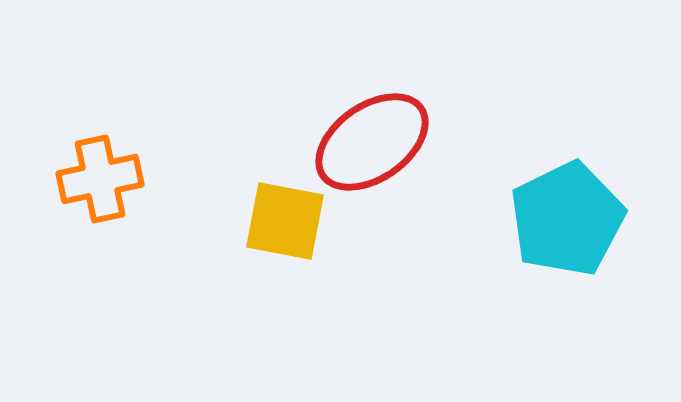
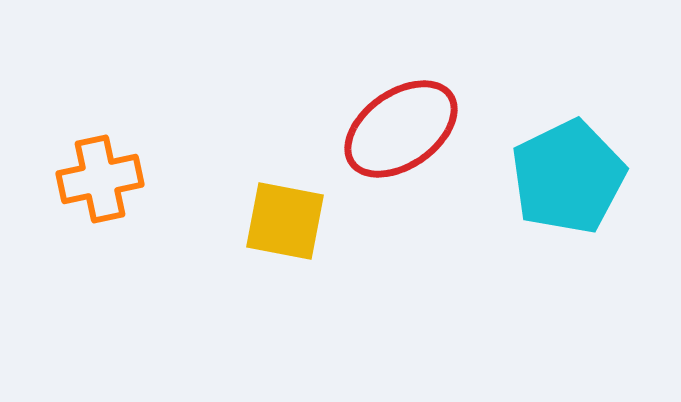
red ellipse: moved 29 px right, 13 px up
cyan pentagon: moved 1 px right, 42 px up
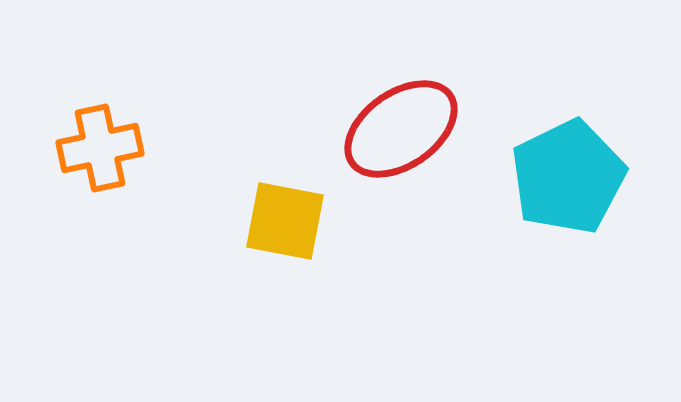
orange cross: moved 31 px up
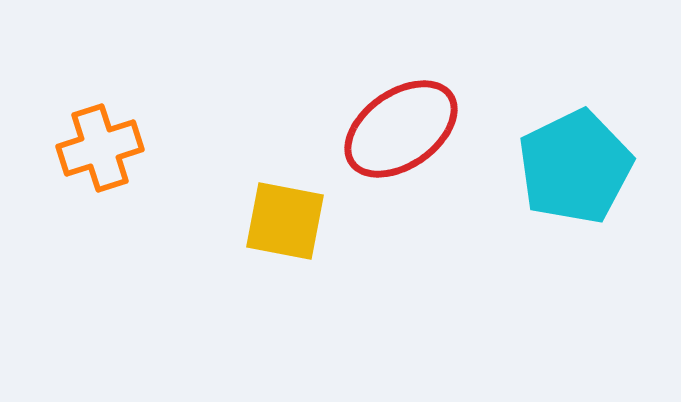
orange cross: rotated 6 degrees counterclockwise
cyan pentagon: moved 7 px right, 10 px up
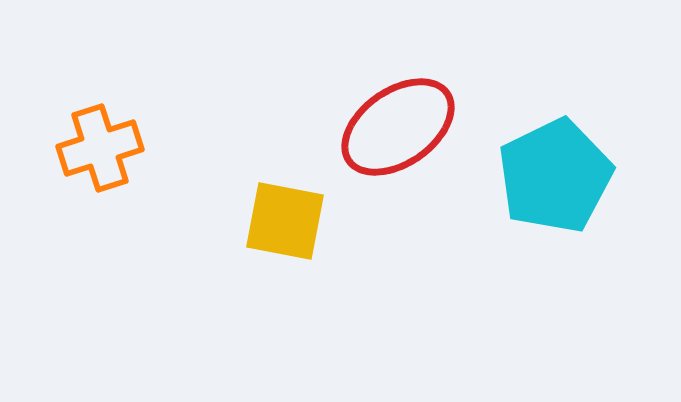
red ellipse: moved 3 px left, 2 px up
cyan pentagon: moved 20 px left, 9 px down
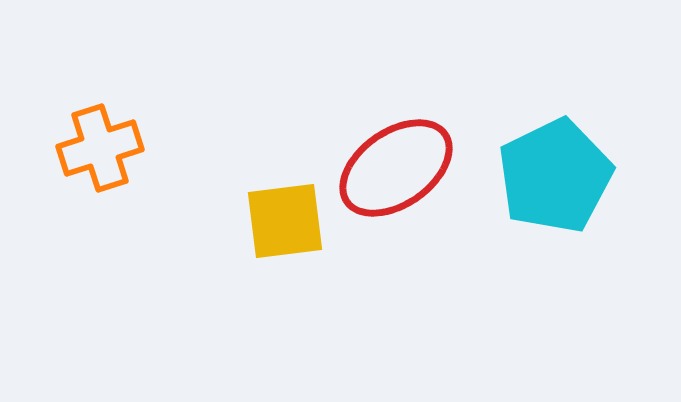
red ellipse: moved 2 px left, 41 px down
yellow square: rotated 18 degrees counterclockwise
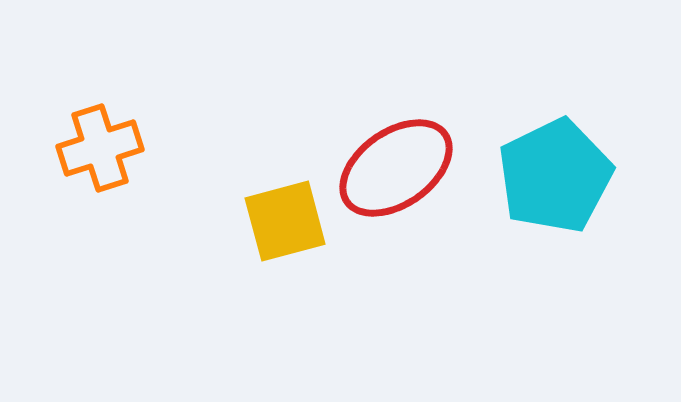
yellow square: rotated 8 degrees counterclockwise
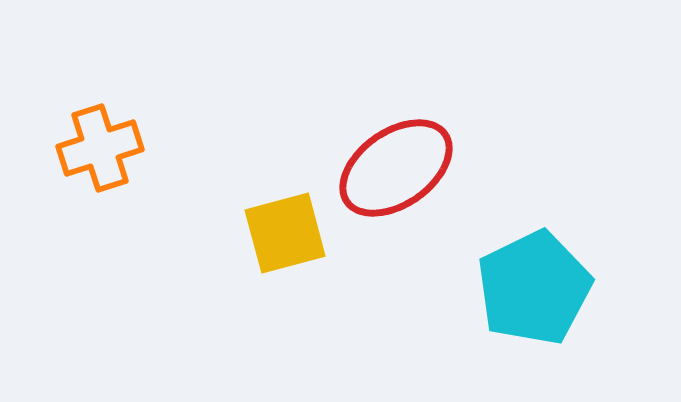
cyan pentagon: moved 21 px left, 112 px down
yellow square: moved 12 px down
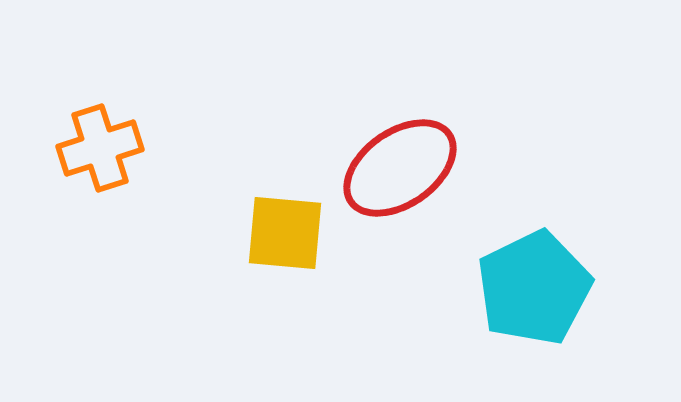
red ellipse: moved 4 px right
yellow square: rotated 20 degrees clockwise
